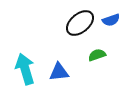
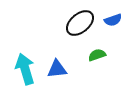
blue semicircle: moved 2 px right
blue triangle: moved 2 px left, 3 px up
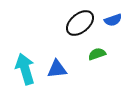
green semicircle: moved 1 px up
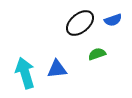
cyan arrow: moved 4 px down
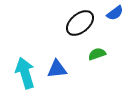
blue semicircle: moved 2 px right, 7 px up; rotated 18 degrees counterclockwise
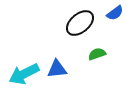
cyan arrow: moved 1 px left, 1 px down; rotated 100 degrees counterclockwise
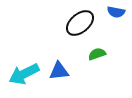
blue semicircle: moved 1 px right, 1 px up; rotated 48 degrees clockwise
blue triangle: moved 2 px right, 2 px down
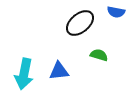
green semicircle: moved 2 px right, 1 px down; rotated 36 degrees clockwise
cyan arrow: rotated 52 degrees counterclockwise
